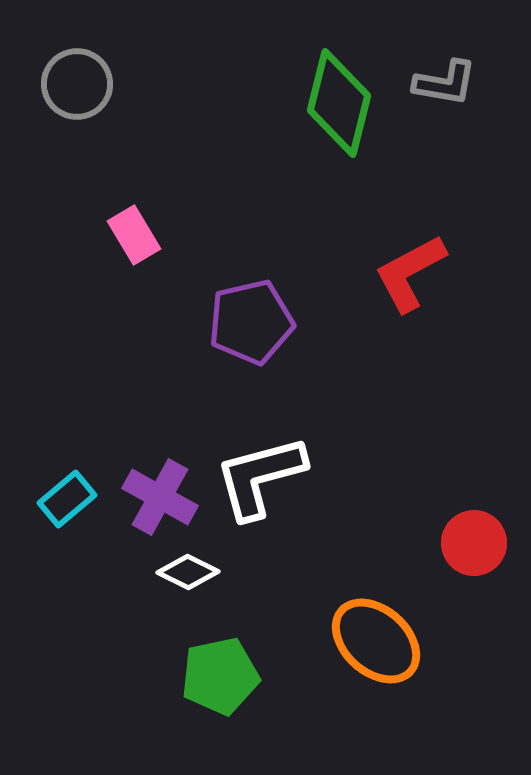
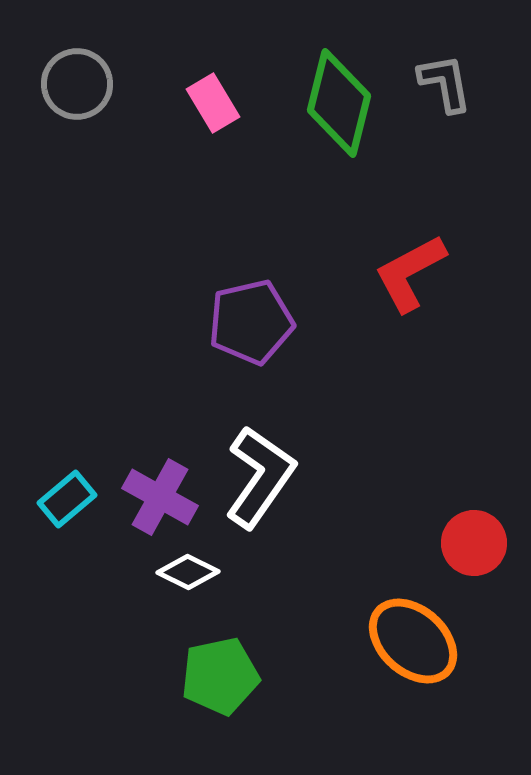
gray L-shape: rotated 110 degrees counterclockwise
pink rectangle: moved 79 px right, 132 px up
white L-shape: rotated 140 degrees clockwise
orange ellipse: moved 37 px right
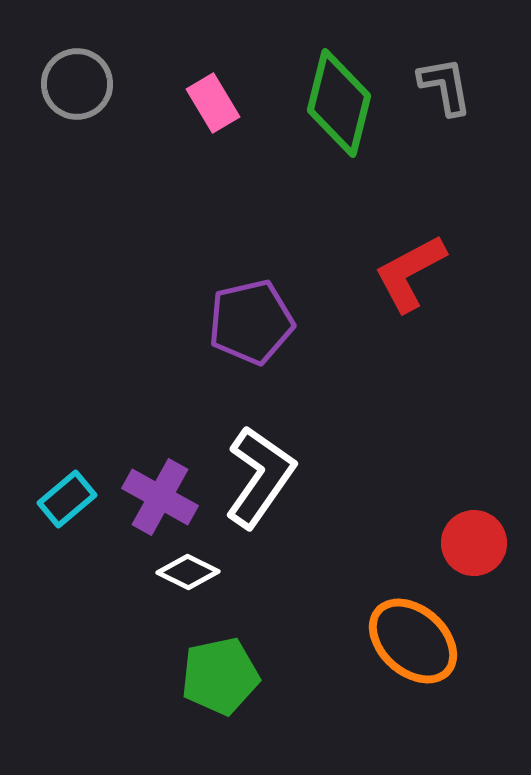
gray L-shape: moved 3 px down
